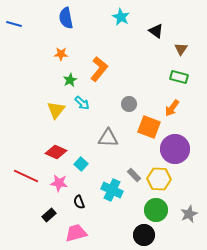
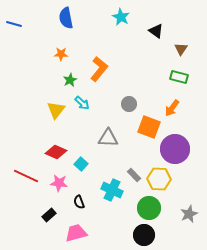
green circle: moved 7 px left, 2 px up
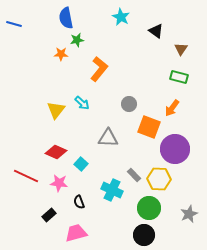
green star: moved 7 px right, 40 px up; rotated 16 degrees clockwise
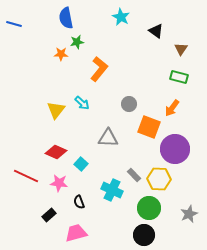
green star: moved 2 px down
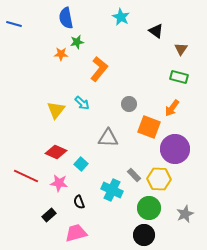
gray star: moved 4 px left
